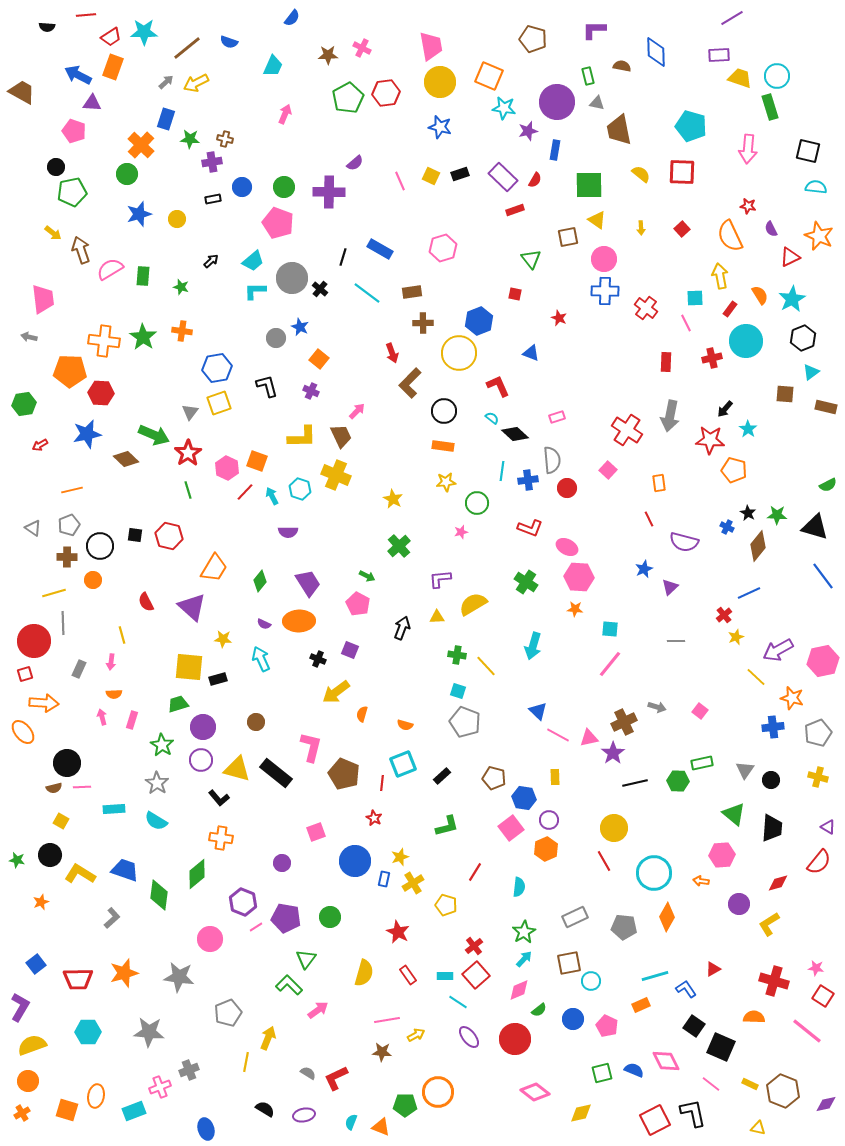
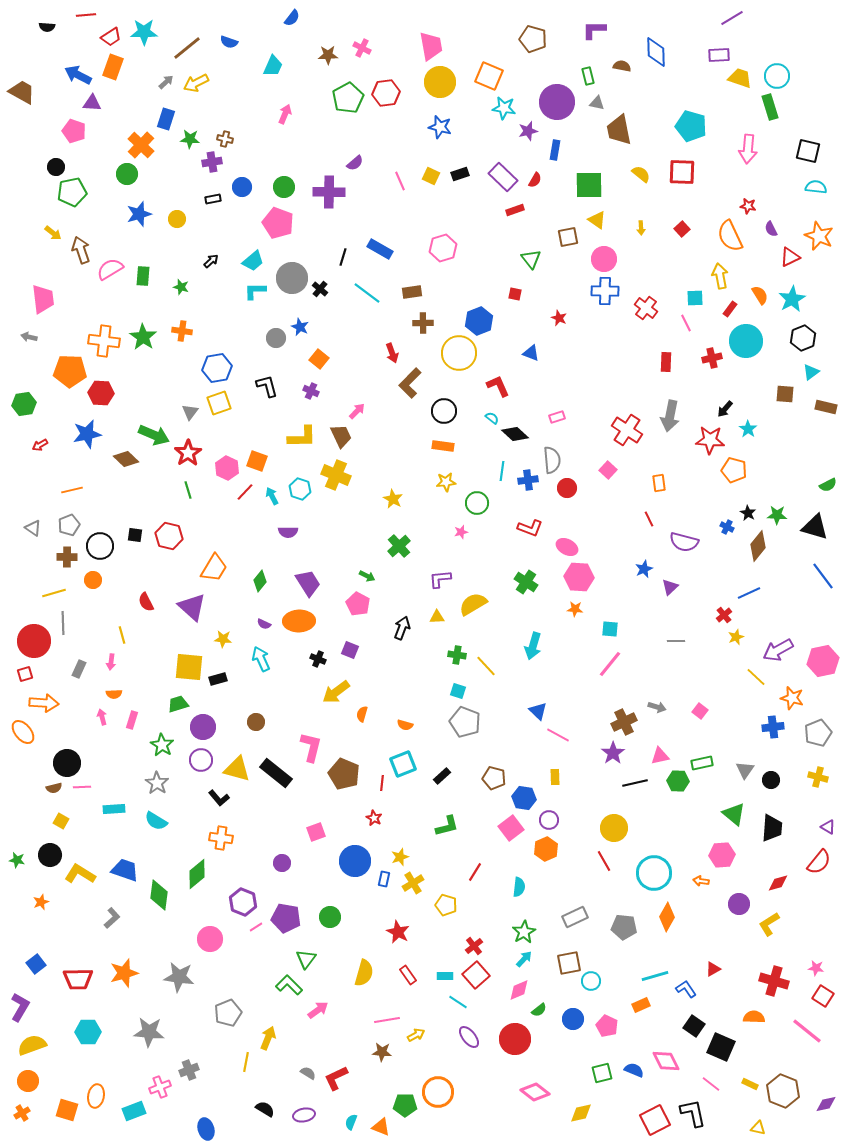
pink triangle at (589, 738): moved 71 px right, 18 px down
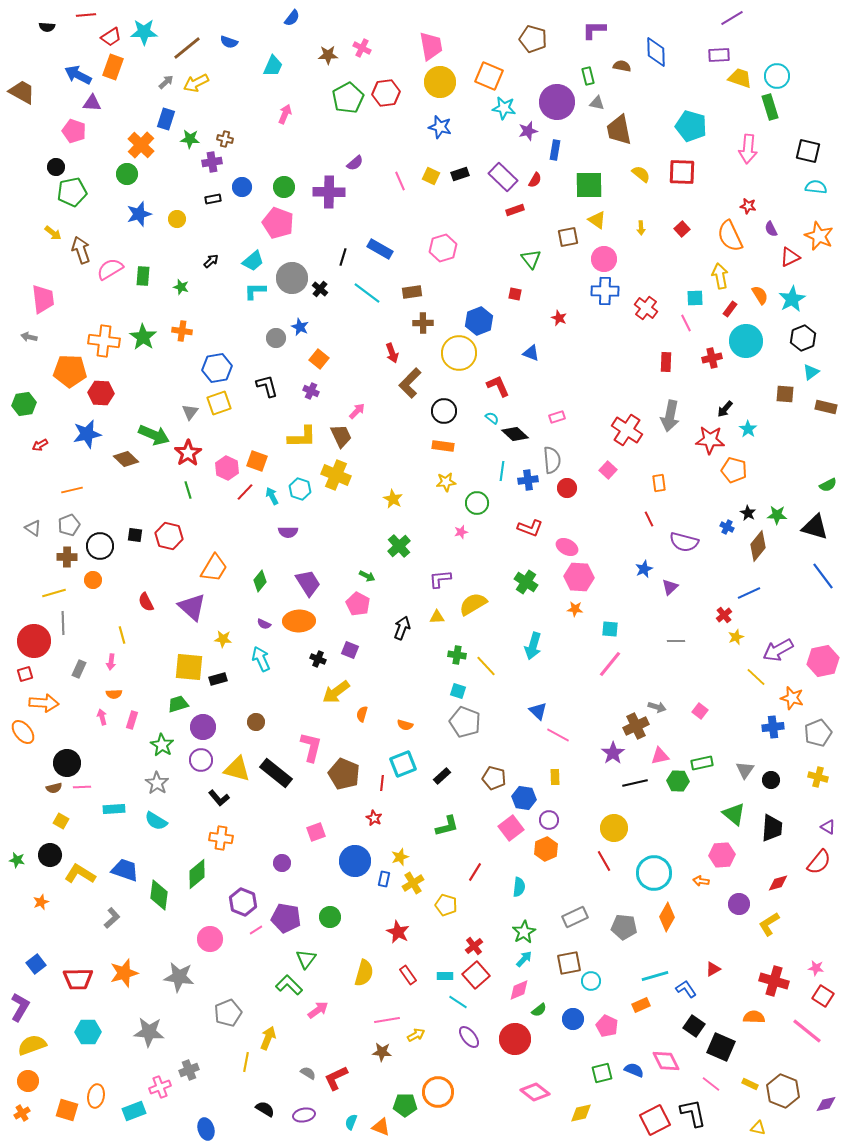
brown cross at (624, 722): moved 12 px right, 4 px down
pink line at (256, 927): moved 3 px down
